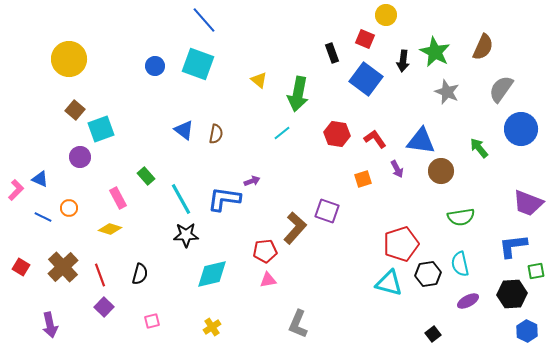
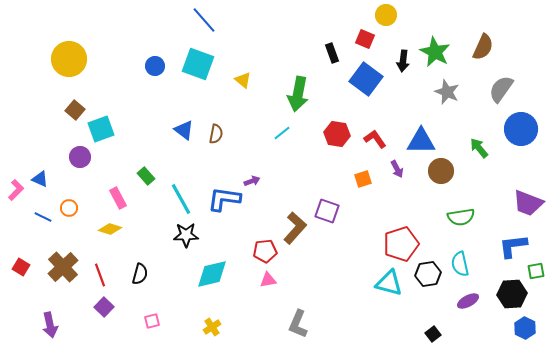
yellow triangle at (259, 80): moved 16 px left
blue triangle at (421, 141): rotated 8 degrees counterclockwise
blue hexagon at (527, 331): moved 2 px left, 3 px up
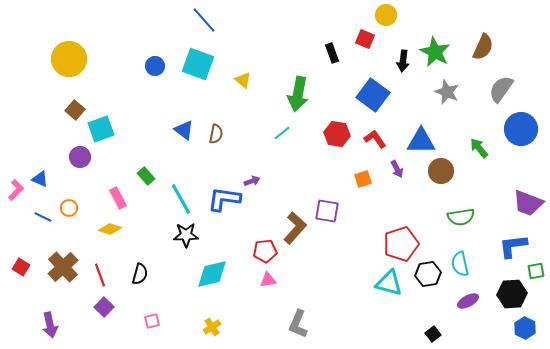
blue square at (366, 79): moved 7 px right, 16 px down
purple square at (327, 211): rotated 10 degrees counterclockwise
